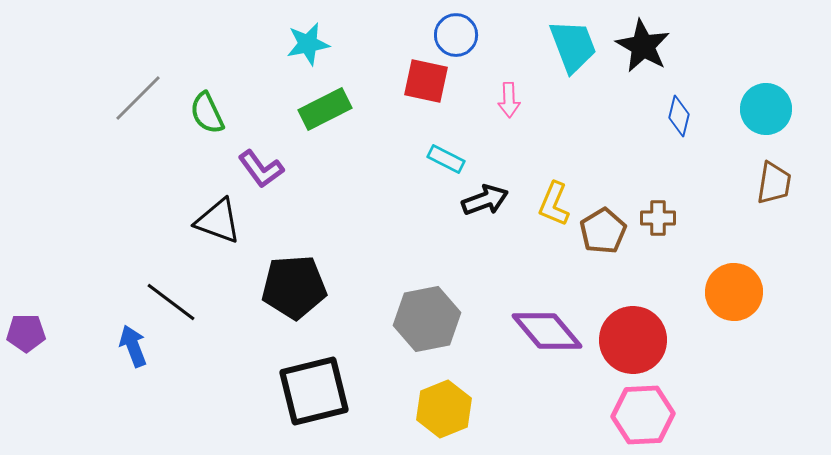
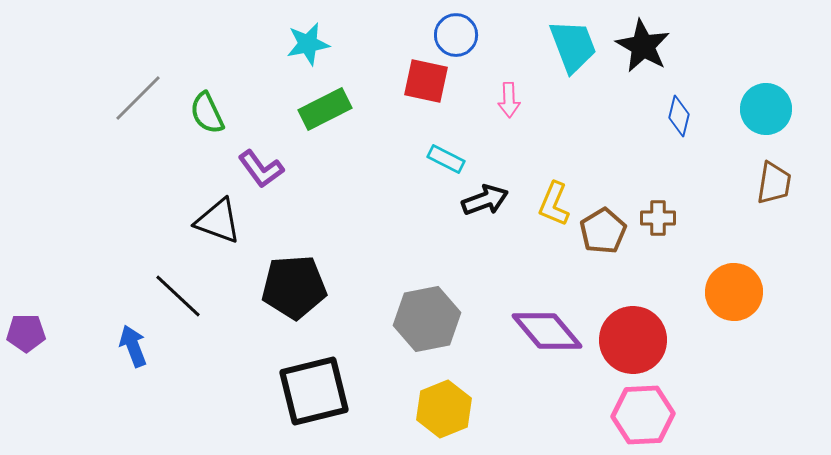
black line: moved 7 px right, 6 px up; rotated 6 degrees clockwise
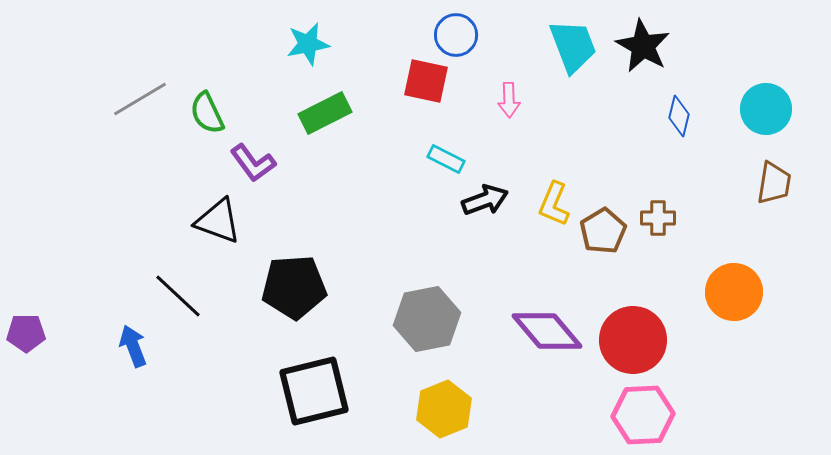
gray line: moved 2 px right, 1 px down; rotated 14 degrees clockwise
green rectangle: moved 4 px down
purple L-shape: moved 8 px left, 6 px up
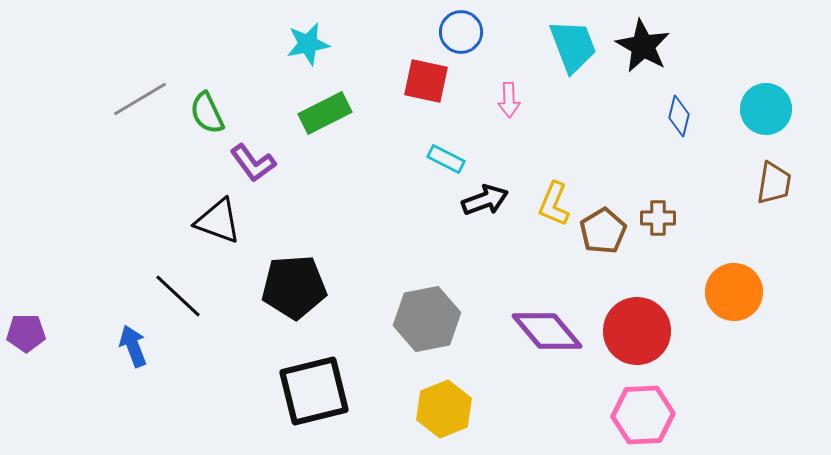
blue circle: moved 5 px right, 3 px up
red circle: moved 4 px right, 9 px up
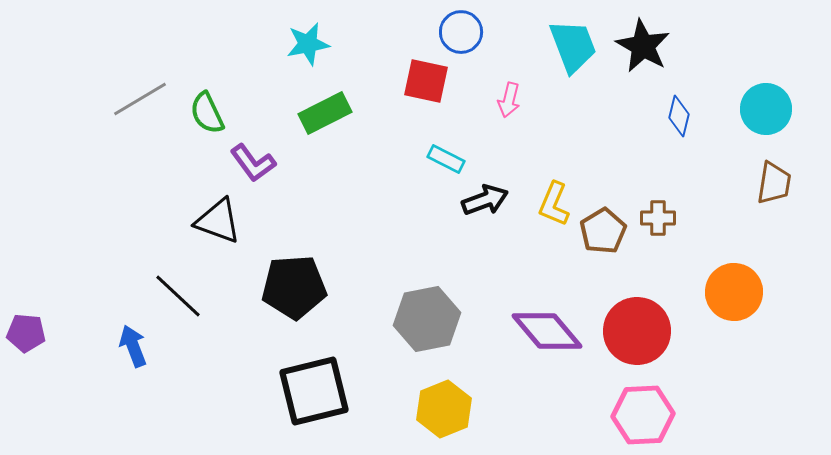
pink arrow: rotated 16 degrees clockwise
purple pentagon: rotated 6 degrees clockwise
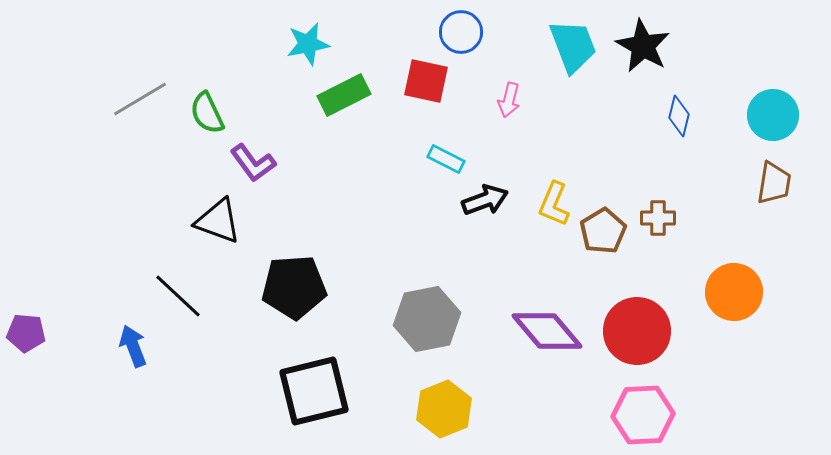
cyan circle: moved 7 px right, 6 px down
green rectangle: moved 19 px right, 18 px up
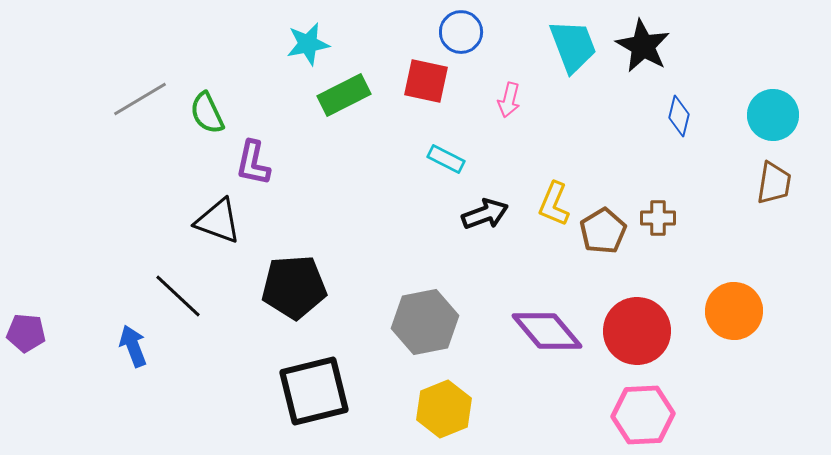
purple L-shape: rotated 48 degrees clockwise
black arrow: moved 14 px down
orange circle: moved 19 px down
gray hexagon: moved 2 px left, 3 px down
